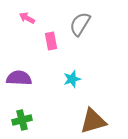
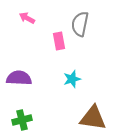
gray semicircle: rotated 20 degrees counterclockwise
pink rectangle: moved 8 px right
brown triangle: moved 3 px up; rotated 24 degrees clockwise
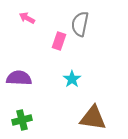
pink rectangle: rotated 30 degrees clockwise
cyan star: rotated 18 degrees counterclockwise
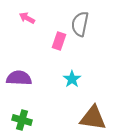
green cross: rotated 30 degrees clockwise
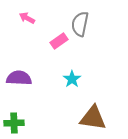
pink rectangle: rotated 36 degrees clockwise
green cross: moved 8 px left, 3 px down; rotated 18 degrees counterclockwise
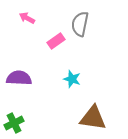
pink rectangle: moved 3 px left
cyan star: rotated 18 degrees counterclockwise
green cross: rotated 24 degrees counterclockwise
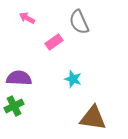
gray semicircle: moved 1 px left, 2 px up; rotated 35 degrees counterclockwise
pink rectangle: moved 2 px left, 1 px down
cyan star: moved 1 px right
green cross: moved 17 px up
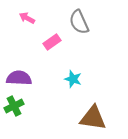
pink rectangle: moved 2 px left
